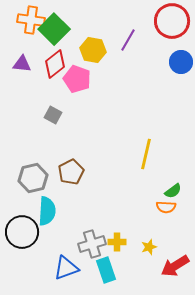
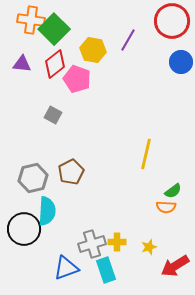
black circle: moved 2 px right, 3 px up
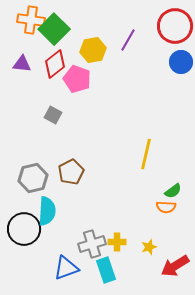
red circle: moved 3 px right, 5 px down
yellow hexagon: rotated 20 degrees counterclockwise
